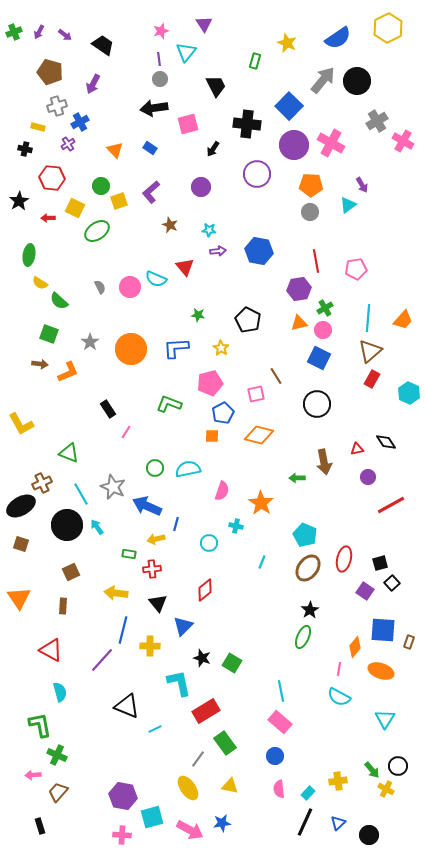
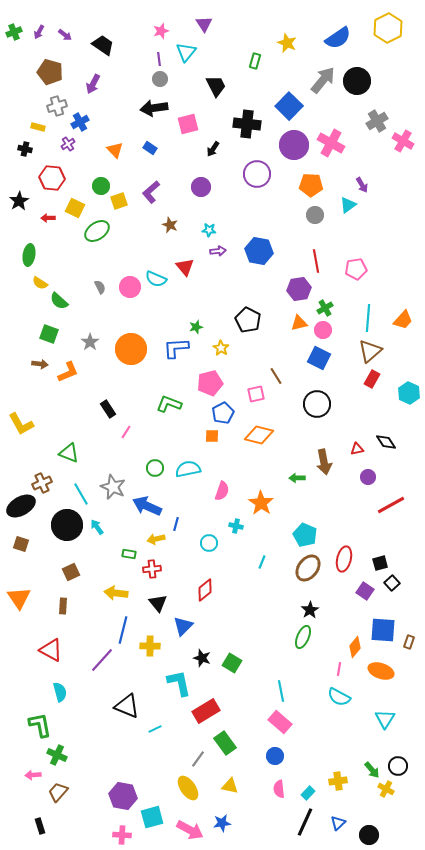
gray circle at (310, 212): moved 5 px right, 3 px down
green star at (198, 315): moved 2 px left, 12 px down; rotated 24 degrees counterclockwise
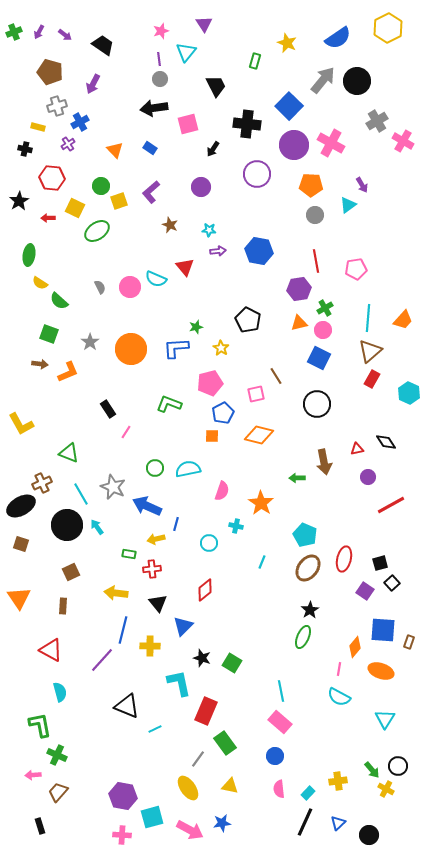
red rectangle at (206, 711): rotated 36 degrees counterclockwise
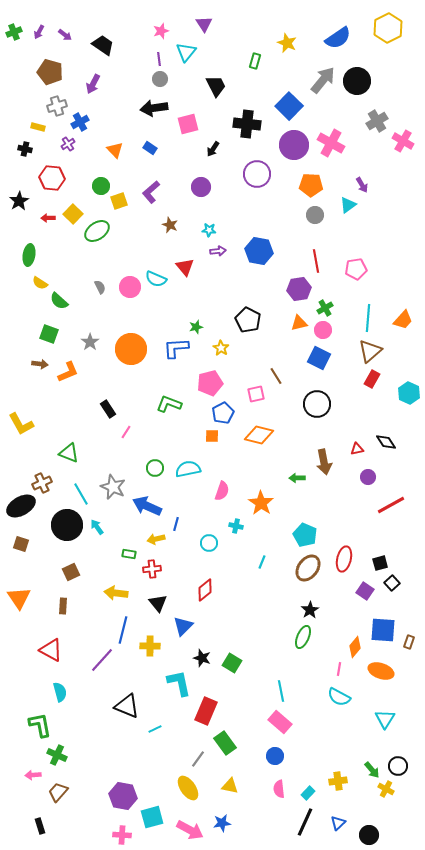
yellow square at (75, 208): moved 2 px left, 6 px down; rotated 18 degrees clockwise
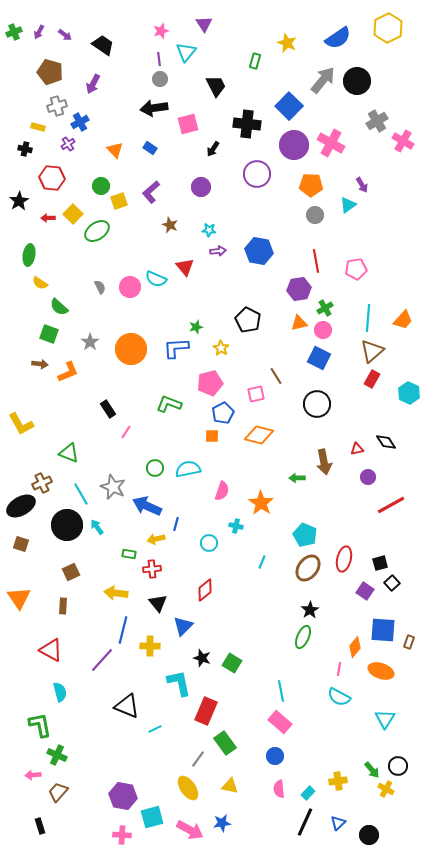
green semicircle at (59, 301): moved 6 px down
brown triangle at (370, 351): moved 2 px right
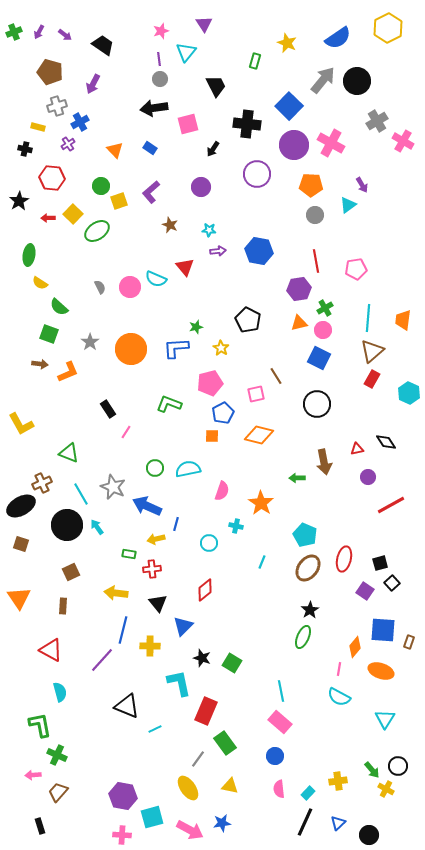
orange trapezoid at (403, 320): rotated 145 degrees clockwise
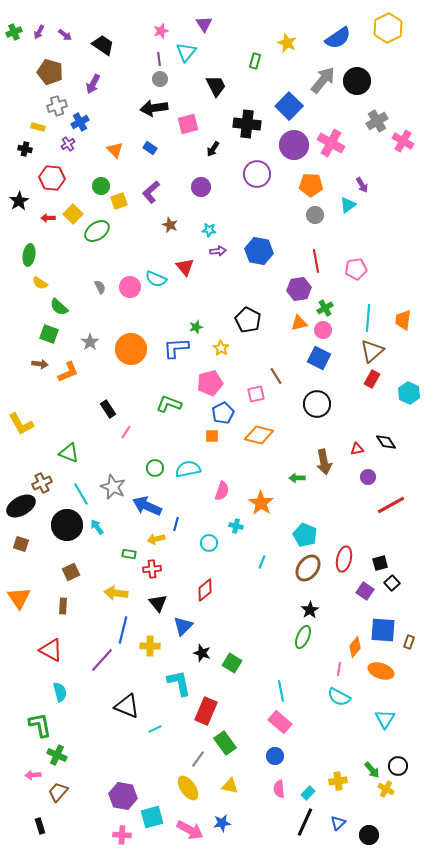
black star at (202, 658): moved 5 px up
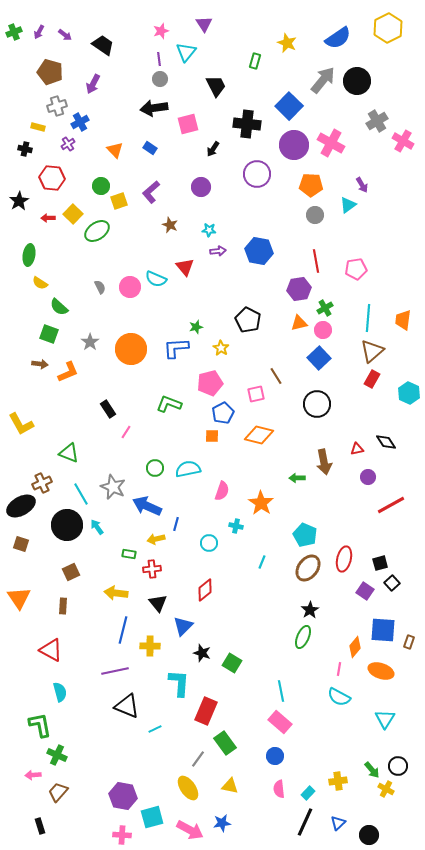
blue square at (319, 358): rotated 20 degrees clockwise
purple line at (102, 660): moved 13 px right, 11 px down; rotated 36 degrees clockwise
cyan L-shape at (179, 683): rotated 16 degrees clockwise
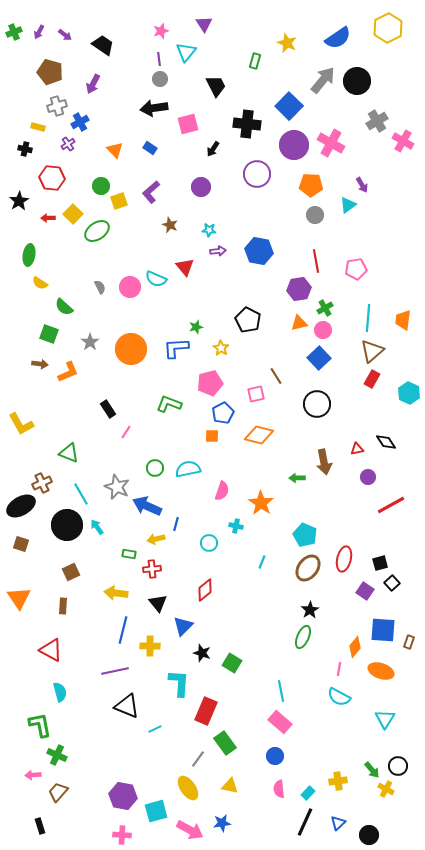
green semicircle at (59, 307): moved 5 px right
gray star at (113, 487): moved 4 px right
cyan square at (152, 817): moved 4 px right, 6 px up
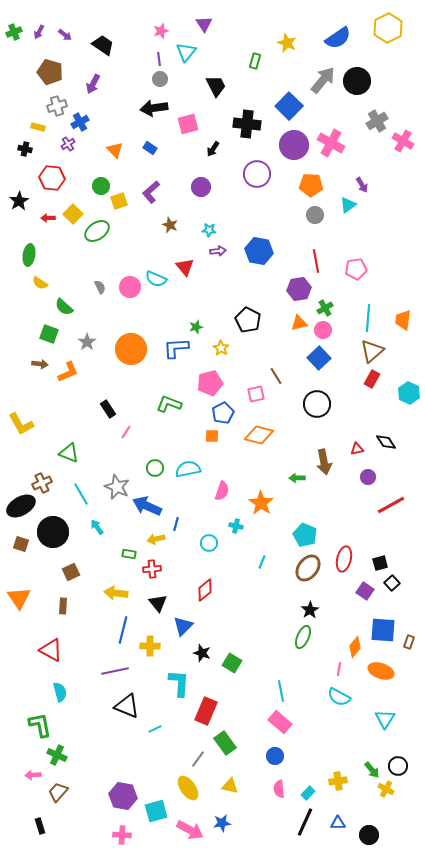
gray star at (90, 342): moved 3 px left
black circle at (67, 525): moved 14 px left, 7 px down
blue triangle at (338, 823): rotated 42 degrees clockwise
